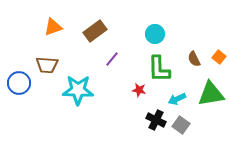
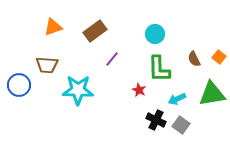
blue circle: moved 2 px down
red star: rotated 16 degrees clockwise
green triangle: moved 1 px right
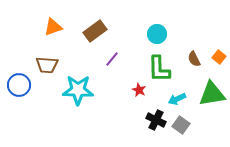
cyan circle: moved 2 px right
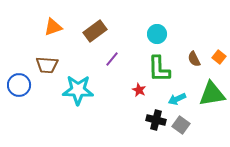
black cross: rotated 12 degrees counterclockwise
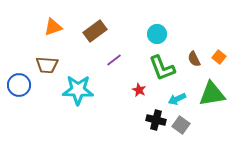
purple line: moved 2 px right, 1 px down; rotated 14 degrees clockwise
green L-shape: moved 3 px right, 1 px up; rotated 20 degrees counterclockwise
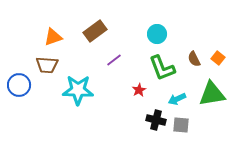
orange triangle: moved 10 px down
orange square: moved 1 px left, 1 px down
red star: rotated 16 degrees clockwise
gray square: rotated 30 degrees counterclockwise
